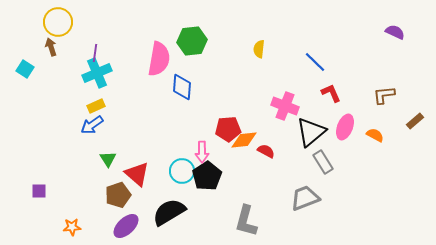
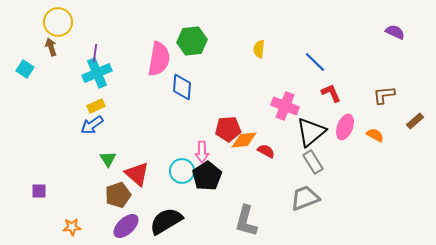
gray rectangle: moved 10 px left
black semicircle: moved 3 px left, 9 px down
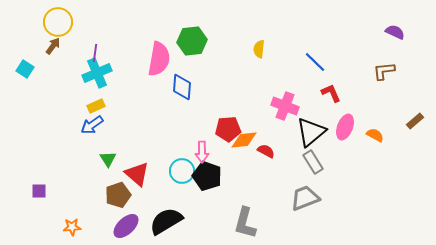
brown arrow: moved 2 px right, 1 px up; rotated 54 degrees clockwise
brown L-shape: moved 24 px up
black pentagon: rotated 20 degrees counterclockwise
gray L-shape: moved 1 px left, 2 px down
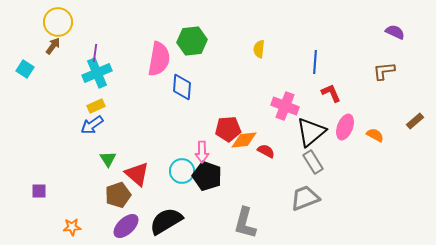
blue line: rotated 50 degrees clockwise
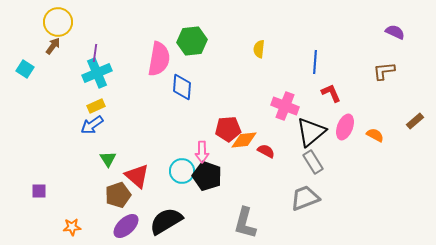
red triangle: moved 2 px down
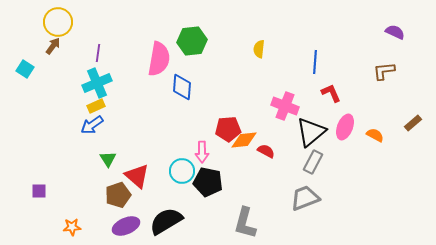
purple line: moved 3 px right
cyan cross: moved 10 px down
brown rectangle: moved 2 px left, 2 px down
gray rectangle: rotated 60 degrees clockwise
black pentagon: moved 1 px right, 6 px down; rotated 8 degrees counterclockwise
purple ellipse: rotated 20 degrees clockwise
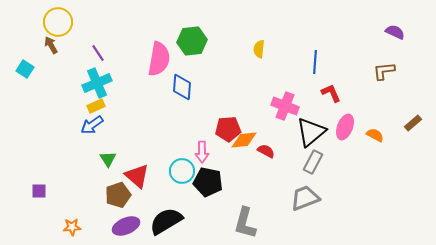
brown arrow: moved 2 px left, 1 px up; rotated 66 degrees counterclockwise
purple line: rotated 42 degrees counterclockwise
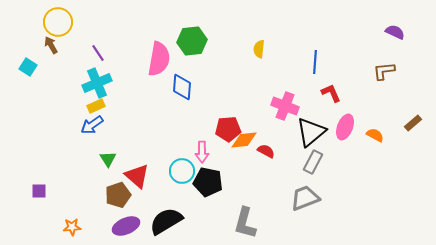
cyan square: moved 3 px right, 2 px up
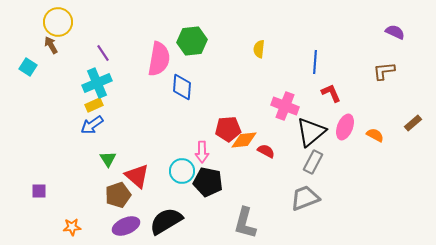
purple line: moved 5 px right
yellow rectangle: moved 2 px left, 1 px up
